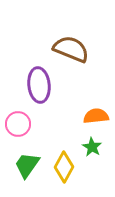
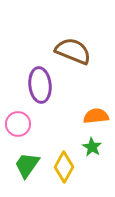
brown semicircle: moved 2 px right, 2 px down
purple ellipse: moved 1 px right
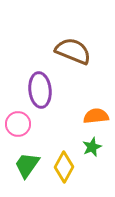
purple ellipse: moved 5 px down
green star: rotated 18 degrees clockwise
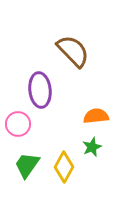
brown semicircle: rotated 24 degrees clockwise
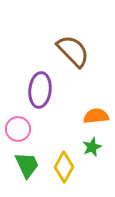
purple ellipse: rotated 12 degrees clockwise
pink circle: moved 5 px down
green trapezoid: rotated 120 degrees clockwise
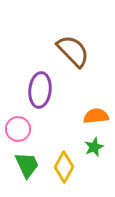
green star: moved 2 px right
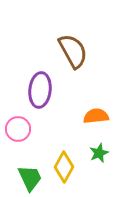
brown semicircle: rotated 15 degrees clockwise
green star: moved 5 px right, 6 px down
green trapezoid: moved 3 px right, 13 px down
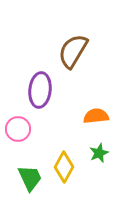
brown semicircle: rotated 120 degrees counterclockwise
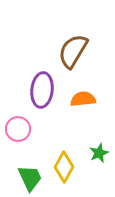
purple ellipse: moved 2 px right
orange semicircle: moved 13 px left, 17 px up
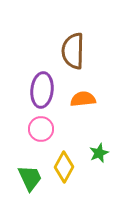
brown semicircle: rotated 30 degrees counterclockwise
pink circle: moved 23 px right
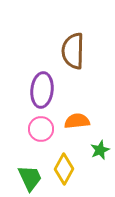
orange semicircle: moved 6 px left, 22 px down
green star: moved 1 px right, 3 px up
yellow diamond: moved 2 px down
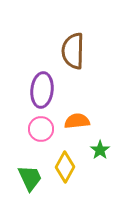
green star: rotated 12 degrees counterclockwise
yellow diamond: moved 1 px right, 2 px up
